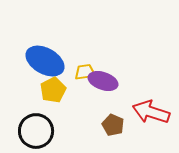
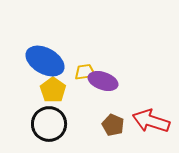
yellow pentagon: rotated 10 degrees counterclockwise
red arrow: moved 9 px down
black circle: moved 13 px right, 7 px up
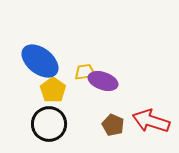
blue ellipse: moved 5 px left; rotated 9 degrees clockwise
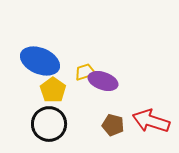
blue ellipse: rotated 15 degrees counterclockwise
yellow trapezoid: rotated 10 degrees counterclockwise
brown pentagon: rotated 10 degrees counterclockwise
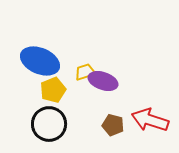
yellow pentagon: rotated 15 degrees clockwise
red arrow: moved 1 px left, 1 px up
